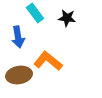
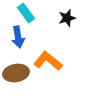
cyan rectangle: moved 9 px left
black star: rotated 24 degrees counterclockwise
brown ellipse: moved 3 px left, 2 px up
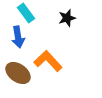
orange L-shape: rotated 8 degrees clockwise
brown ellipse: moved 2 px right; rotated 45 degrees clockwise
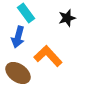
blue arrow: rotated 25 degrees clockwise
orange L-shape: moved 5 px up
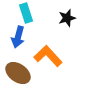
cyan rectangle: rotated 18 degrees clockwise
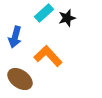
cyan rectangle: moved 18 px right; rotated 66 degrees clockwise
blue arrow: moved 3 px left
brown ellipse: moved 2 px right, 6 px down
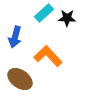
black star: rotated 18 degrees clockwise
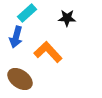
cyan rectangle: moved 17 px left
blue arrow: moved 1 px right
orange L-shape: moved 4 px up
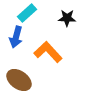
brown ellipse: moved 1 px left, 1 px down
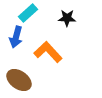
cyan rectangle: moved 1 px right
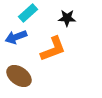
blue arrow: rotated 55 degrees clockwise
orange L-shape: moved 5 px right, 3 px up; rotated 112 degrees clockwise
brown ellipse: moved 4 px up
